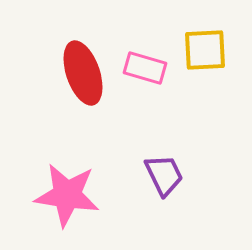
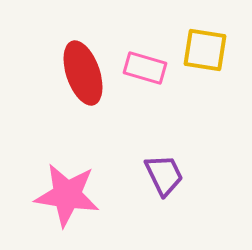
yellow square: rotated 12 degrees clockwise
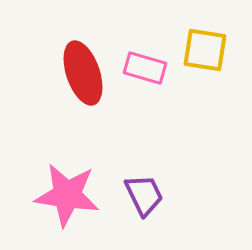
purple trapezoid: moved 20 px left, 20 px down
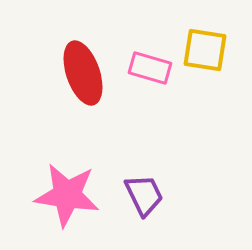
pink rectangle: moved 5 px right
